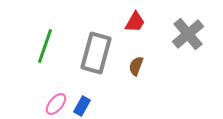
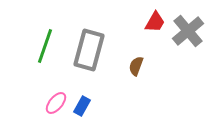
red trapezoid: moved 20 px right
gray cross: moved 3 px up
gray rectangle: moved 7 px left, 3 px up
pink ellipse: moved 1 px up
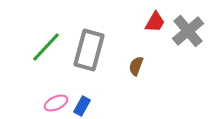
green line: moved 1 px right, 1 px down; rotated 24 degrees clockwise
pink ellipse: rotated 25 degrees clockwise
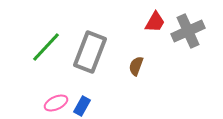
gray cross: rotated 16 degrees clockwise
gray rectangle: moved 1 px right, 2 px down; rotated 6 degrees clockwise
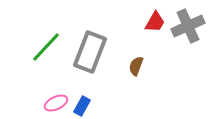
gray cross: moved 5 px up
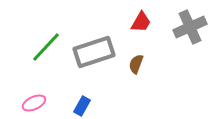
red trapezoid: moved 14 px left
gray cross: moved 2 px right, 1 px down
gray rectangle: moved 4 px right; rotated 51 degrees clockwise
brown semicircle: moved 2 px up
pink ellipse: moved 22 px left
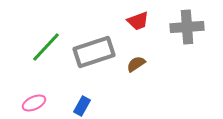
red trapezoid: moved 3 px left, 1 px up; rotated 40 degrees clockwise
gray cross: moved 3 px left; rotated 20 degrees clockwise
brown semicircle: rotated 36 degrees clockwise
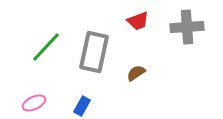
gray rectangle: rotated 60 degrees counterclockwise
brown semicircle: moved 9 px down
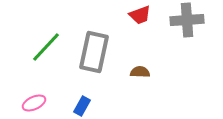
red trapezoid: moved 2 px right, 6 px up
gray cross: moved 7 px up
brown semicircle: moved 4 px right, 1 px up; rotated 36 degrees clockwise
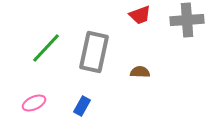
green line: moved 1 px down
